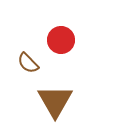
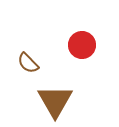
red circle: moved 21 px right, 5 px down
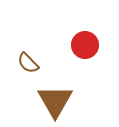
red circle: moved 3 px right
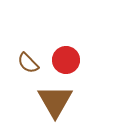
red circle: moved 19 px left, 15 px down
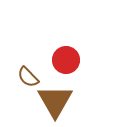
brown semicircle: moved 14 px down
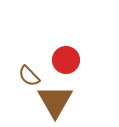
brown semicircle: moved 1 px right, 1 px up
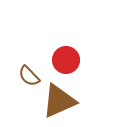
brown triangle: moved 4 px right; rotated 36 degrees clockwise
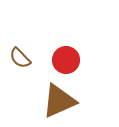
brown semicircle: moved 9 px left, 18 px up
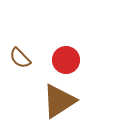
brown triangle: rotated 9 degrees counterclockwise
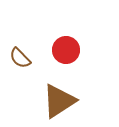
red circle: moved 10 px up
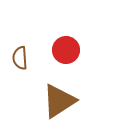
brown semicircle: rotated 40 degrees clockwise
